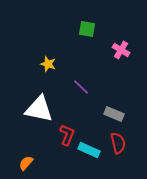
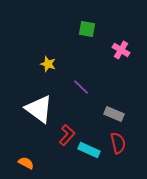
white triangle: rotated 24 degrees clockwise
red L-shape: rotated 20 degrees clockwise
orange semicircle: rotated 77 degrees clockwise
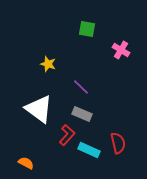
gray rectangle: moved 32 px left
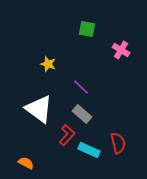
gray rectangle: rotated 18 degrees clockwise
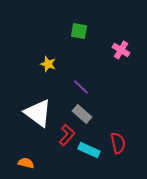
green square: moved 8 px left, 2 px down
white triangle: moved 1 px left, 4 px down
orange semicircle: rotated 14 degrees counterclockwise
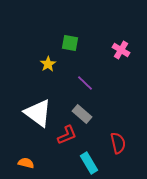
green square: moved 9 px left, 12 px down
yellow star: rotated 21 degrees clockwise
purple line: moved 4 px right, 4 px up
red L-shape: rotated 25 degrees clockwise
cyan rectangle: moved 13 px down; rotated 35 degrees clockwise
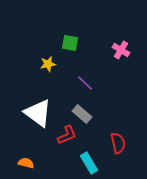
yellow star: rotated 21 degrees clockwise
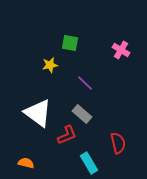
yellow star: moved 2 px right, 1 px down
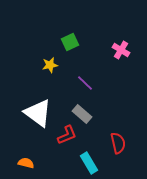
green square: moved 1 px up; rotated 36 degrees counterclockwise
